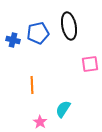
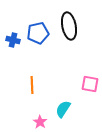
pink square: moved 20 px down; rotated 18 degrees clockwise
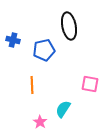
blue pentagon: moved 6 px right, 17 px down
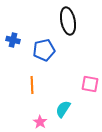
black ellipse: moved 1 px left, 5 px up
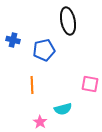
cyan semicircle: rotated 138 degrees counterclockwise
